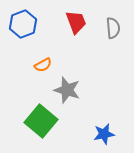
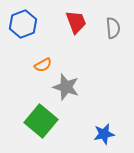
gray star: moved 1 px left, 3 px up
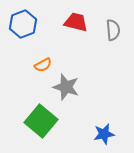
red trapezoid: rotated 55 degrees counterclockwise
gray semicircle: moved 2 px down
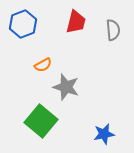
red trapezoid: rotated 90 degrees clockwise
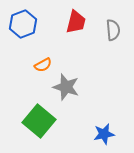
green square: moved 2 px left
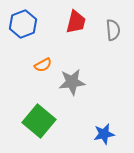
gray star: moved 6 px right, 5 px up; rotated 24 degrees counterclockwise
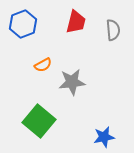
blue star: moved 3 px down
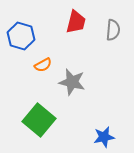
blue hexagon: moved 2 px left, 12 px down; rotated 24 degrees counterclockwise
gray semicircle: rotated 10 degrees clockwise
gray star: rotated 20 degrees clockwise
green square: moved 1 px up
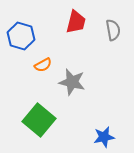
gray semicircle: rotated 15 degrees counterclockwise
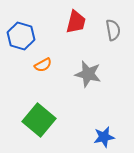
gray star: moved 16 px right, 8 px up
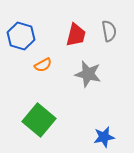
red trapezoid: moved 13 px down
gray semicircle: moved 4 px left, 1 px down
